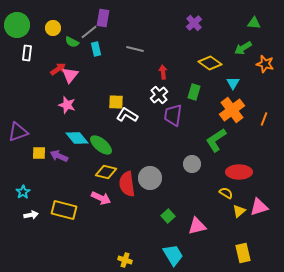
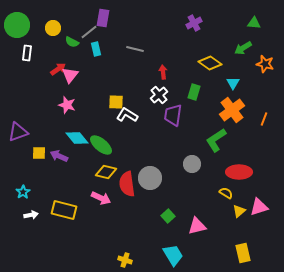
purple cross at (194, 23): rotated 14 degrees clockwise
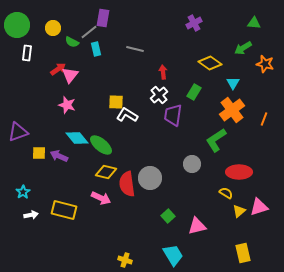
green rectangle at (194, 92): rotated 14 degrees clockwise
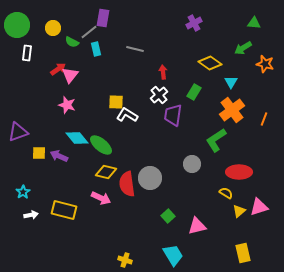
cyan triangle at (233, 83): moved 2 px left, 1 px up
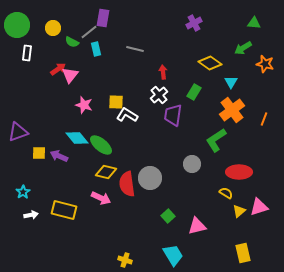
pink star at (67, 105): moved 17 px right
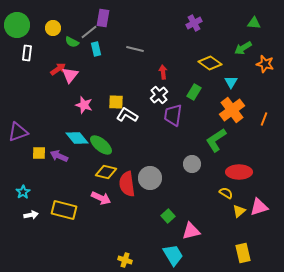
pink triangle at (197, 226): moved 6 px left, 5 px down
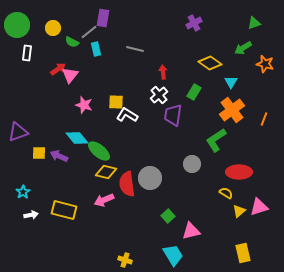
green triangle at (254, 23): rotated 24 degrees counterclockwise
green ellipse at (101, 145): moved 2 px left, 6 px down
pink arrow at (101, 198): moved 3 px right, 2 px down; rotated 132 degrees clockwise
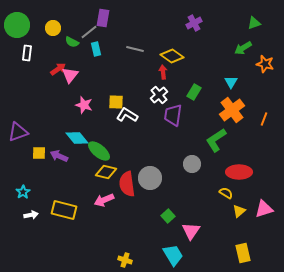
yellow diamond at (210, 63): moved 38 px left, 7 px up
pink triangle at (259, 207): moved 5 px right, 2 px down
pink triangle at (191, 231): rotated 42 degrees counterclockwise
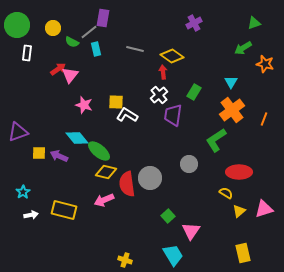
gray circle at (192, 164): moved 3 px left
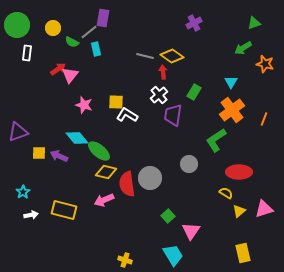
gray line at (135, 49): moved 10 px right, 7 px down
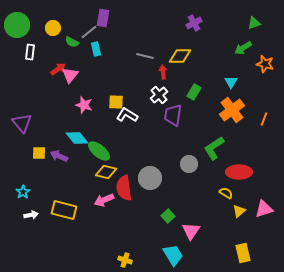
white rectangle at (27, 53): moved 3 px right, 1 px up
yellow diamond at (172, 56): moved 8 px right; rotated 35 degrees counterclockwise
purple triangle at (18, 132): moved 4 px right, 9 px up; rotated 50 degrees counterclockwise
green L-shape at (216, 140): moved 2 px left, 8 px down
red semicircle at (127, 184): moved 3 px left, 4 px down
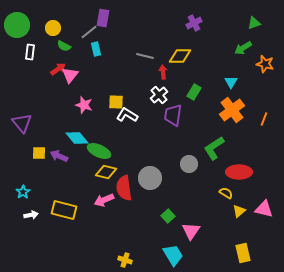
green semicircle at (72, 42): moved 8 px left, 4 px down
green ellipse at (99, 151): rotated 15 degrees counterclockwise
pink triangle at (264, 209): rotated 30 degrees clockwise
